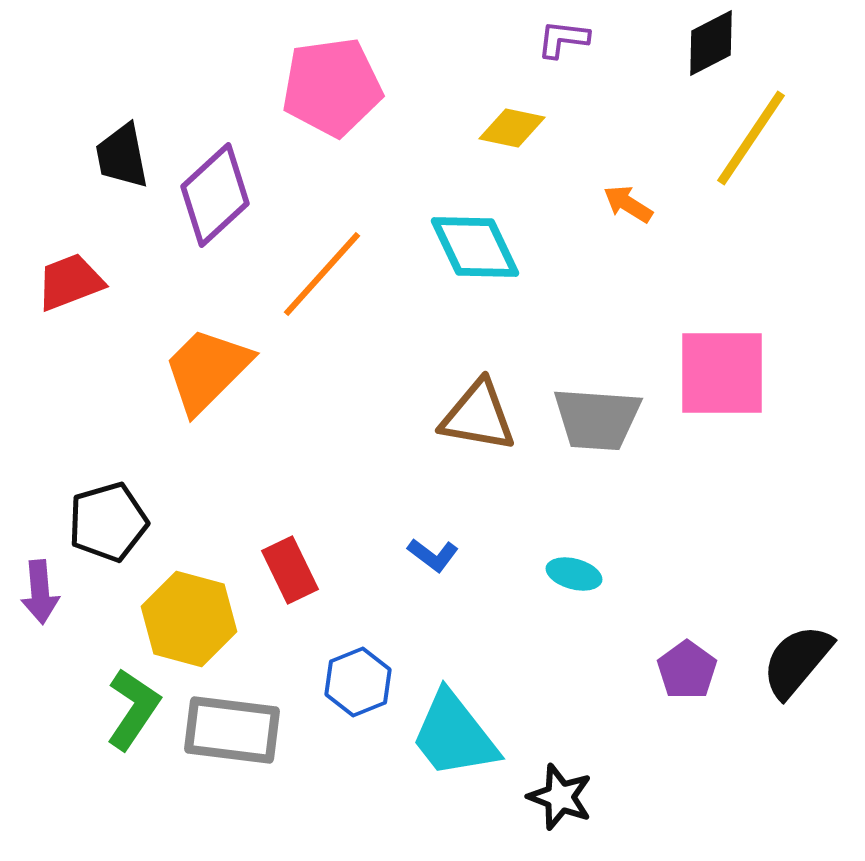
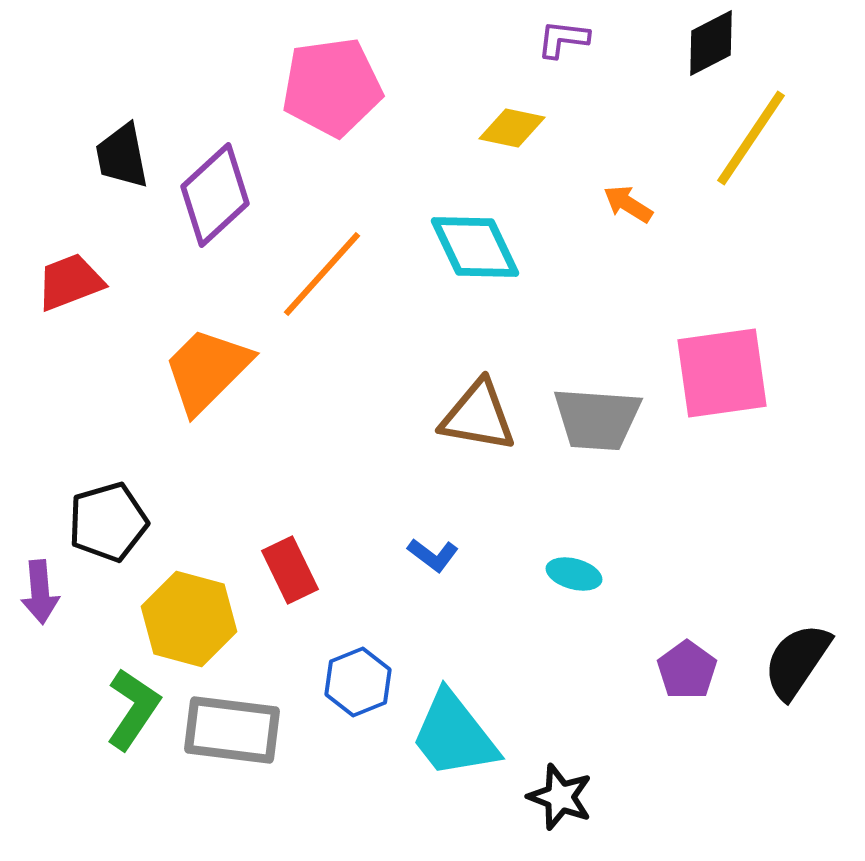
pink square: rotated 8 degrees counterclockwise
black semicircle: rotated 6 degrees counterclockwise
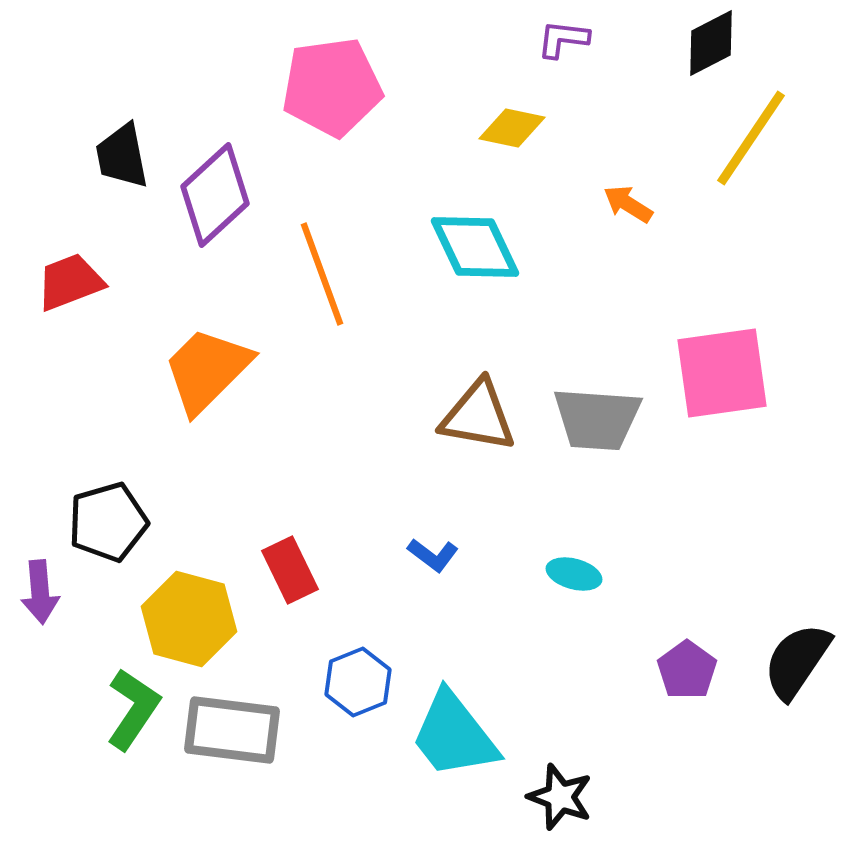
orange line: rotated 62 degrees counterclockwise
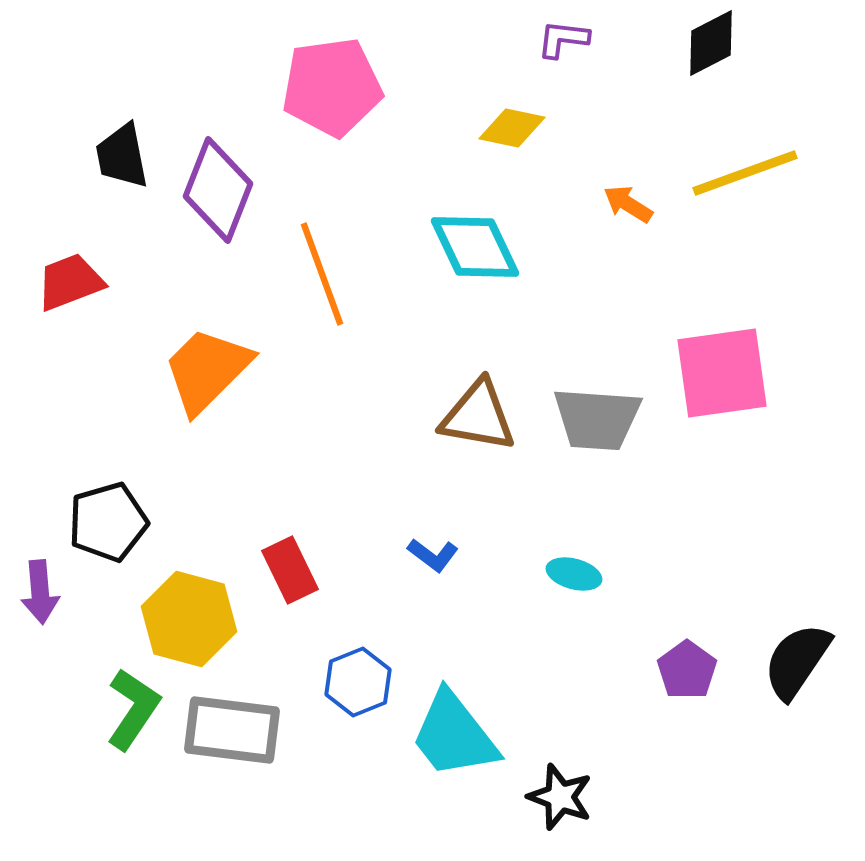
yellow line: moved 6 px left, 35 px down; rotated 36 degrees clockwise
purple diamond: moved 3 px right, 5 px up; rotated 26 degrees counterclockwise
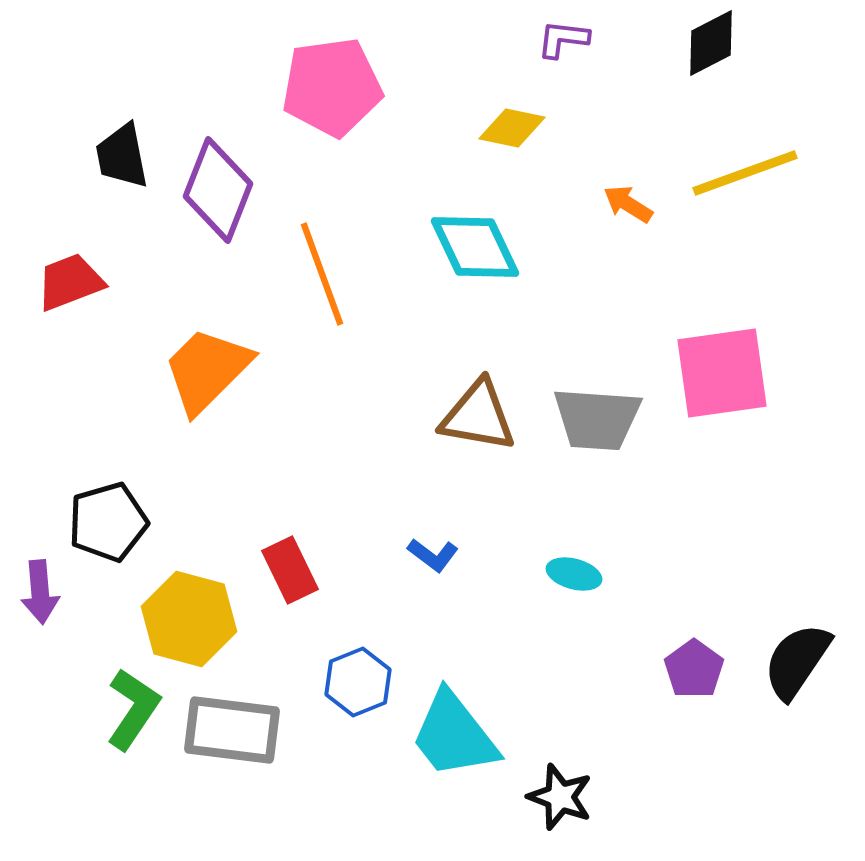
purple pentagon: moved 7 px right, 1 px up
